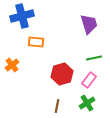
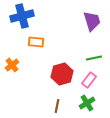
purple trapezoid: moved 3 px right, 3 px up
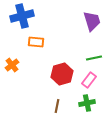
green cross: rotated 21 degrees clockwise
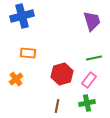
orange rectangle: moved 8 px left, 11 px down
orange cross: moved 4 px right, 14 px down
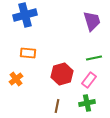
blue cross: moved 3 px right, 1 px up
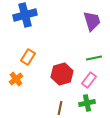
orange rectangle: moved 4 px down; rotated 63 degrees counterclockwise
brown line: moved 3 px right, 2 px down
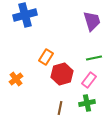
orange rectangle: moved 18 px right
